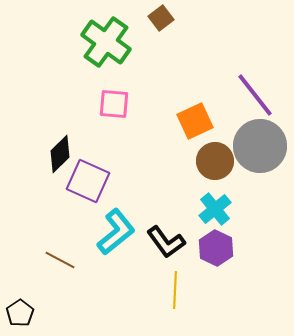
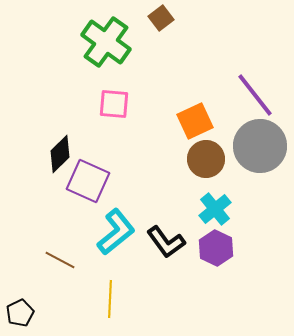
brown circle: moved 9 px left, 2 px up
yellow line: moved 65 px left, 9 px down
black pentagon: rotated 8 degrees clockwise
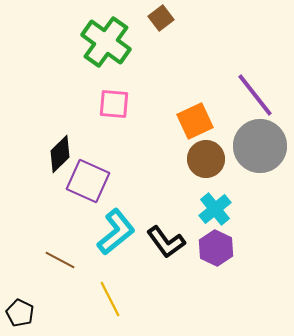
yellow line: rotated 30 degrees counterclockwise
black pentagon: rotated 20 degrees counterclockwise
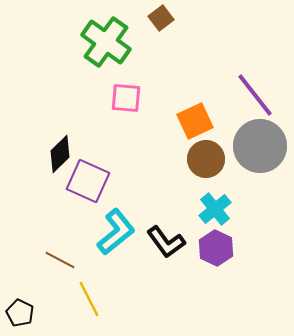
pink square: moved 12 px right, 6 px up
yellow line: moved 21 px left
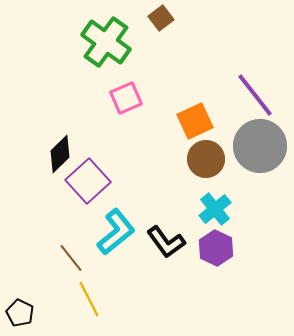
pink square: rotated 28 degrees counterclockwise
purple square: rotated 24 degrees clockwise
brown line: moved 11 px right, 2 px up; rotated 24 degrees clockwise
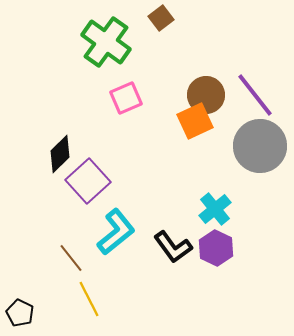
brown circle: moved 64 px up
black L-shape: moved 7 px right, 5 px down
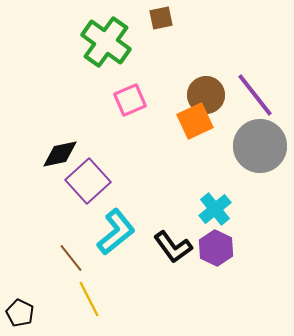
brown square: rotated 25 degrees clockwise
pink square: moved 4 px right, 2 px down
black diamond: rotated 33 degrees clockwise
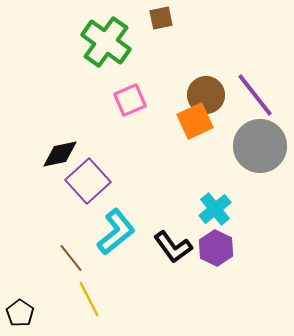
black pentagon: rotated 8 degrees clockwise
